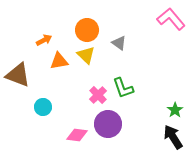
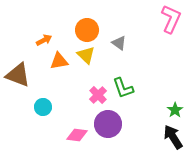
pink L-shape: rotated 64 degrees clockwise
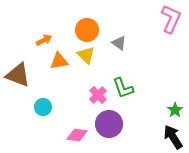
purple circle: moved 1 px right
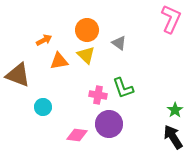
pink cross: rotated 36 degrees counterclockwise
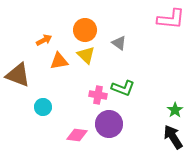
pink L-shape: rotated 72 degrees clockwise
orange circle: moved 2 px left
green L-shape: rotated 50 degrees counterclockwise
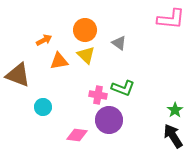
purple circle: moved 4 px up
black arrow: moved 1 px up
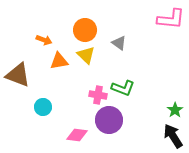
orange arrow: rotated 49 degrees clockwise
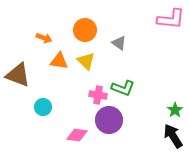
orange arrow: moved 2 px up
yellow triangle: moved 6 px down
orange triangle: rotated 18 degrees clockwise
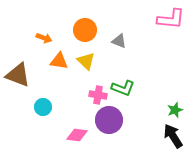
gray triangle: moved 2 px up; rotated 14 degrees counterclockwise
green star: rotated 14 degrees clockwise
